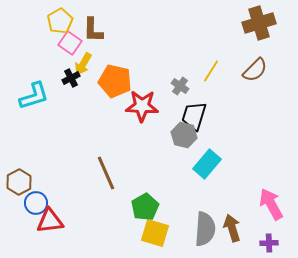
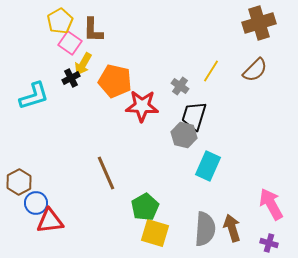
cyan rectangle: moved 1 px right, 2 px down; rotated 16 degrees counterclockwise
purple cross: rotated 18 degrees clockwise
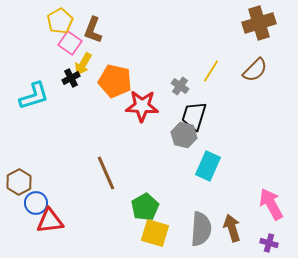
brown L-shape: rotated 20 degrees clockwise
gray semicircle: moved 4 px left
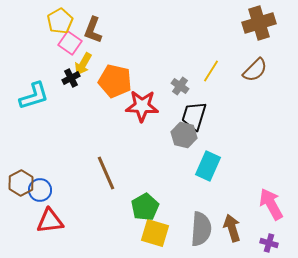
brown hexagon: moved 2 px right, 1 px down
blue circle: moved 4 px right, 13 px up
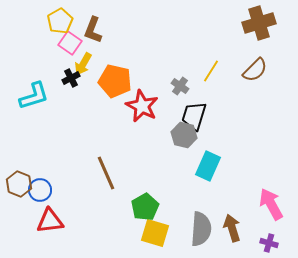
red star: rotated 24 degrees clockwise
brown hexagon: moved 2 px left, 1 px down; rotated 10 degrees counterclockwise
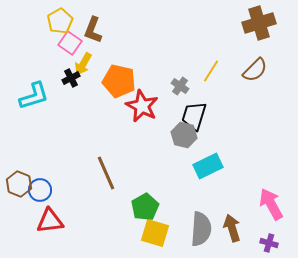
orange pentagon: moved 4 px right
cyan rectangle: rotated 40 degrees clockwise
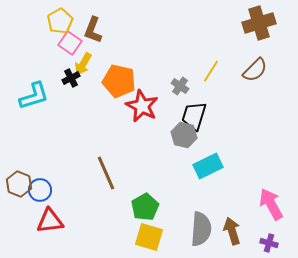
brown arrow: moved 3 px down
yellow square: moved 6 px left, 4 px down
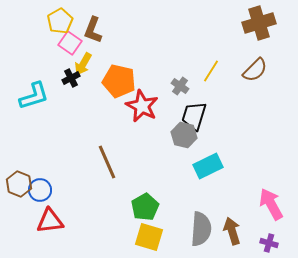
brown line: moved 1 px right, 11 px up
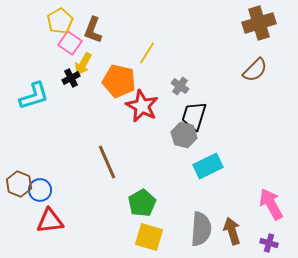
yellow line: moved 64 px left, 18 px up
green pentagon: moved 3 px left, 4 px up
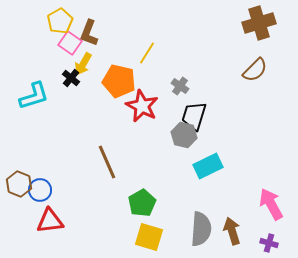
brown L-shape: moved 4 px left, 3 px down
black cross: rotated 24 degrees counterclockwise
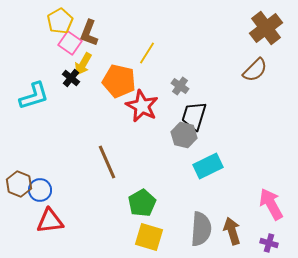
brown cross: moved 7 px right, 5 px down; rotated 20 degrees counterclockwise
